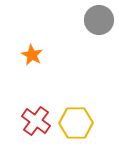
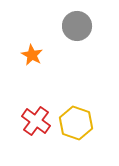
gray circle: moved 22 px left, 6 px down
yellow hexagon: rotated 20 degrees clockwise
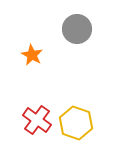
gray circle: moved 3 px down
red cross: moved 1 px right, 1 px up
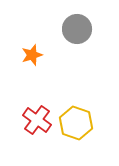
orange star: rotated 25 degrees clockwise
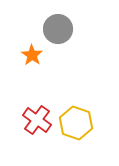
gray circle: moved 19 px left
orange star: rotated 20 degrees counterclockwise
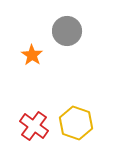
gray circle: moved 9 px right, 2 px down
red cross: moved 3 px left, 6 px down
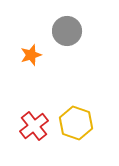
orange star: moved 1 px left; rotated 20 degrees clockwise
red cross: rotated 16 degrees clockwise
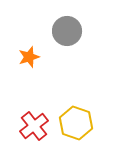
orange star: moved 2 px left, 2 px down
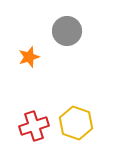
red cross: rotated 20 degrees clockwise
